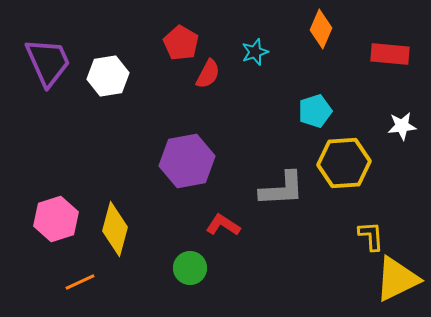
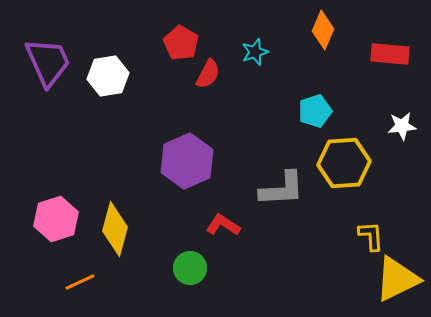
orange diamond: moved 2 px right, 1 px down
purple hexagon: rotated 14 degrees counterclockwise
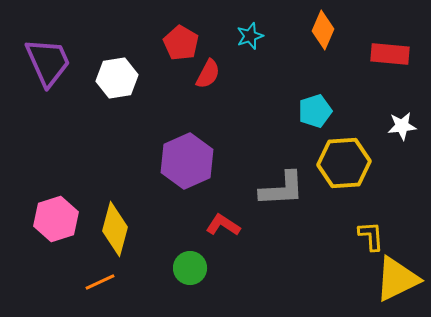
cyan star: moved 5 px left, 16 px up
white hexagon: moved 9 px right, 2 px down
orange line: moved 20 px right
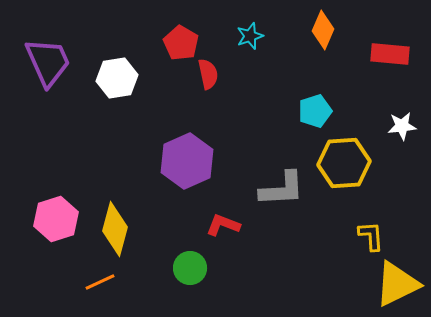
red semicircle: rotated 40 degrees counterclockwise
red L-shape: rotated 12 degrees counterclockwise
yellow triangle: moved 5 px down
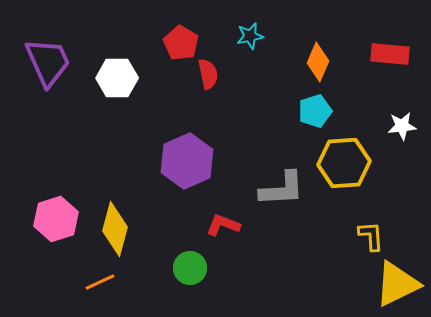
orange diamond: moved 5 px left, 32 px down
cyan star: rotated 8 degrees clockwise
white hexagon: rotated 9 degrees clockwise
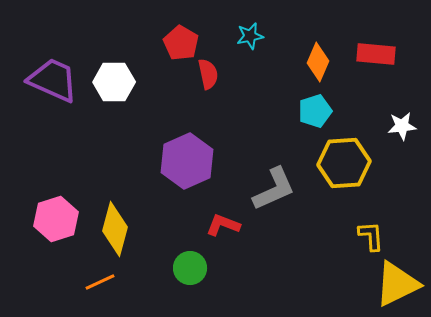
red rectangle: moved 14 px left
purple trapezoid: moved 5 px right, 18 px down; rotated 42 degrees counterclockwise
white hexagon: moved 3 px left, 4 px down
gray L-shape: moved 8 px left; rotated 21 degrees counterclockwise
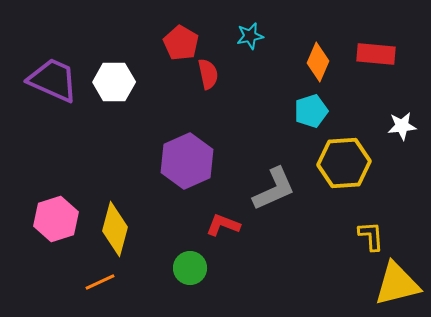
cyan pentagon: moved 4 px left
yellow triangle: rotated 12 degrees clockwise
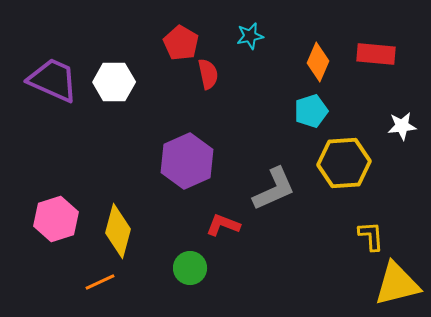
yellow diamond: moved 3 px right, 2 px down
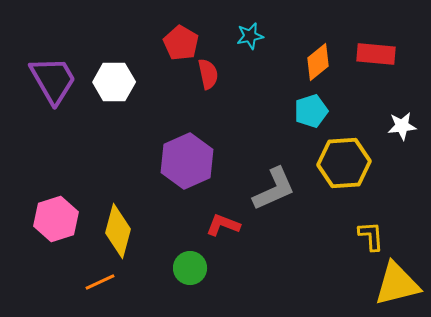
orange diamond: rotated 27 degrees clockwise
purple trapezoid: rotated 36 degrees clockwise
